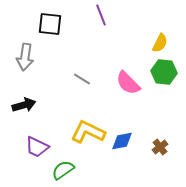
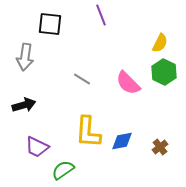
green hexagon: rotated 20 degrees clockwise
yellow L-shape: rotated 112 degrees counterclockwise
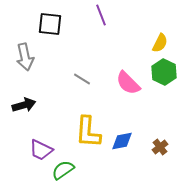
gray arrow: rotated 20 degrees counterclockwise
purple trapezoid: moved 4 px right, 3 px down
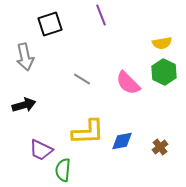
black square: rotated 25 degrees counterclockwise
yellow semicircle: moved 2 px right; rotated 54 degrees clockwise
yellow L-shape: rotated 96 degrees counterclockwise
green semicircle: rotated 50 degrees counterclockwise
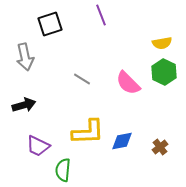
purple trapezoid: moved 3 px left, 4 px up
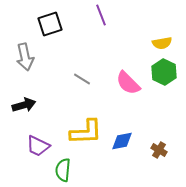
yellow L-shape: moved 2 px left
brown cross: moved 1 px left, 3 px down; rotated 21 degrees counterclockwise
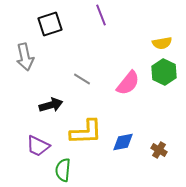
pink semicircle: rotated 96 degrees counterclockwise
black arrow: moved 27 px right
blue diamond: moved 1 px right, 1 px down
